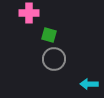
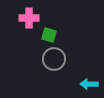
pink cross: moved 5 px down
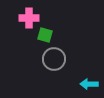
green square: moved 4 px left
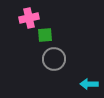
pink cross: rotated 12 degrees counterclockwise
green square: rotated 21 degrees counterclockwise
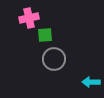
cyan arrow: moved 2 px right, 2 px up
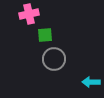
pink cross: moved 4 px up
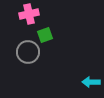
green square: rotated 14 degrees counterclockwise
gray circle: moved 26 px left, 7 px up
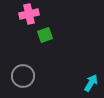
gray circle: moved 5 px left, 24 px down
cyan arrow: moved 1 px down; rotated 120 degrees clockwise
